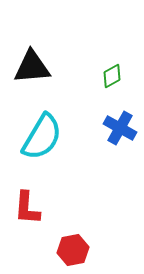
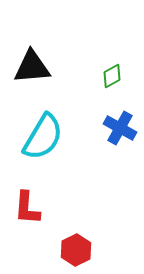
cyan semicircle: moved 1 px right
red hexagon: moved 3 px right; rotated 16 degrees counterclockwise
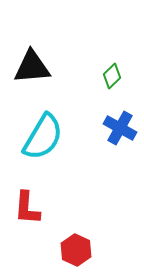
green diamond: rotated 15 degrees counterclockwise
red hexagon: rotated 8 degrees counterclockwise
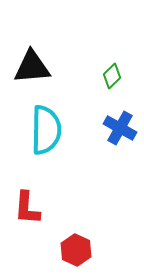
cyan semicircle: moved 3 px right, 7 px up; rotated 30 degrees counterclockwise
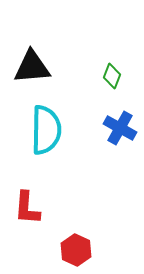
green diamond: rotated 25 degrees counterclockwise
